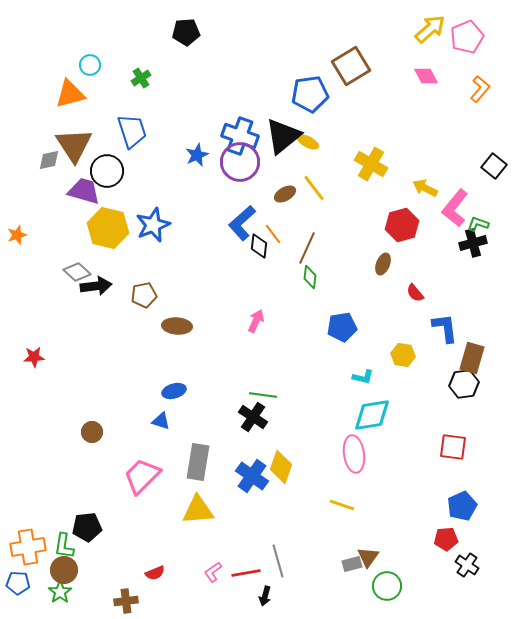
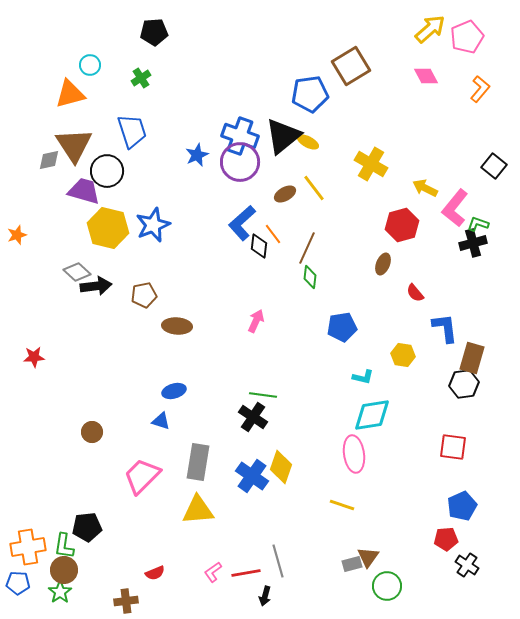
black pentagon at (186, 32): moved 32 px left
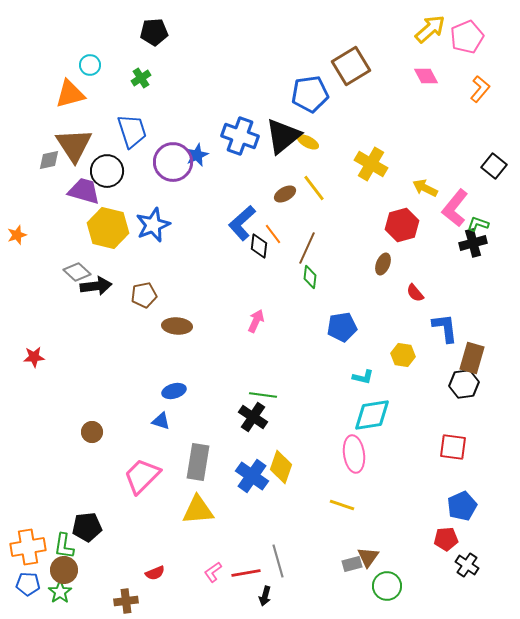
purple circle at (240, 162): moved 67 px left
blue pentagon at (18, 583): moved 10 px right, 1 px down
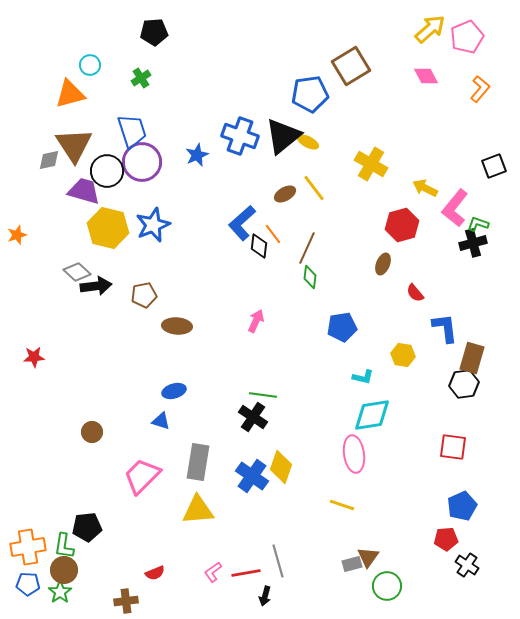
purple circle at (173, 162): moved 31 px left
black square at (494, 166): rotated 30 degrees clockwise
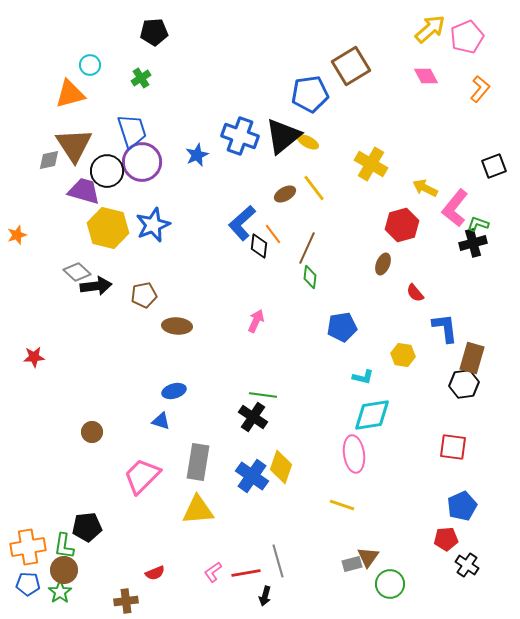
green circle at (387, 586): moved 3 px right, 2 px up
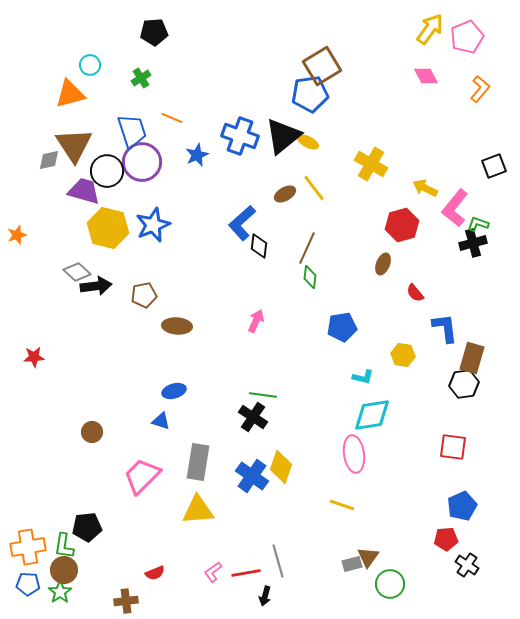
yellow arrow at (430, 29): rotated 12 degrees counterclockwise
brown square at (351, 66): moved 29 px left
orange line at (273, 234): moved 101 px left, 116 px up; rotated 30 degrees counterclockwise
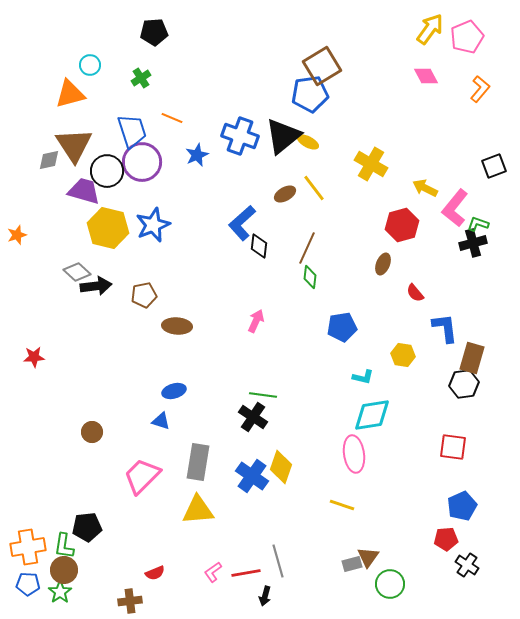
brown cross at (126, 601): moved 4 px right
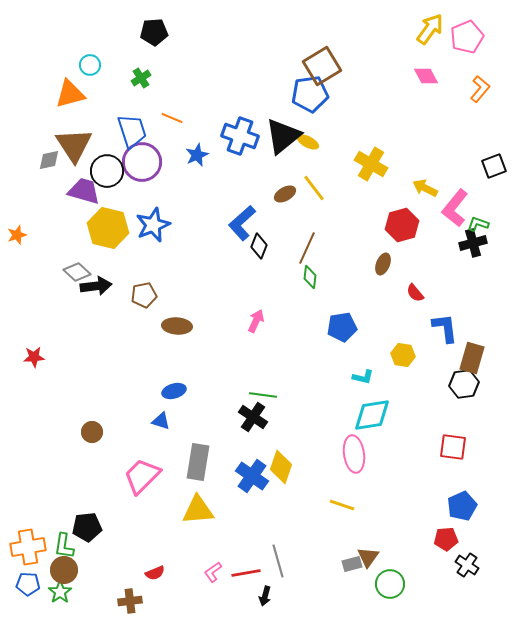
black diamond at (259, 246): rotated 15 degrees clockwise
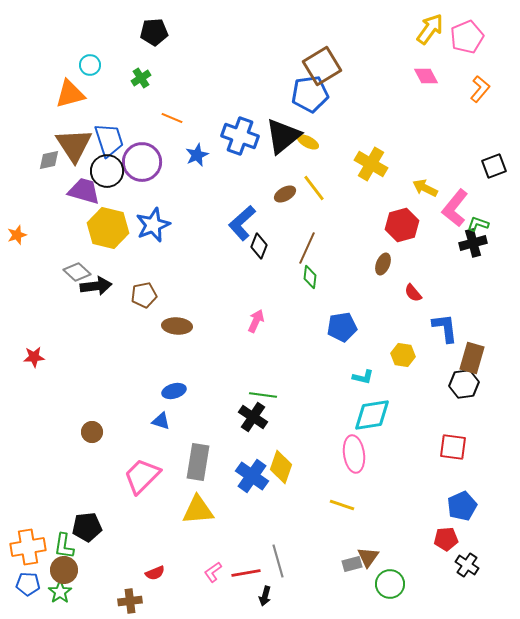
blue trapezoid at (132, 131): moved 23 px left, 9 px down
red semicircle at (415, 293): moved 2 px left
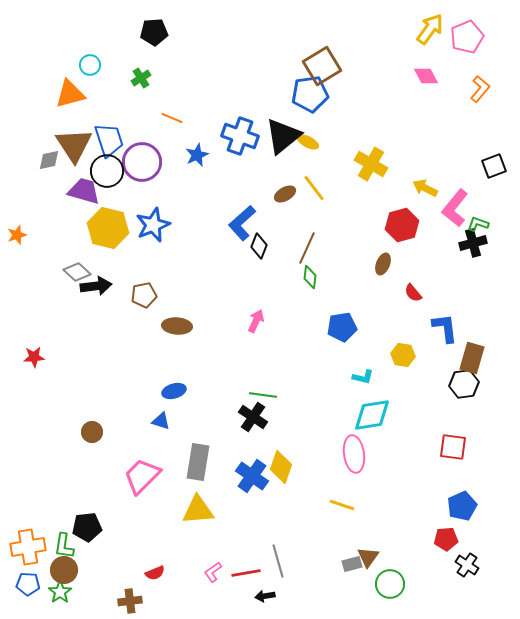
black arrow at (265, 596): rotated 66 degrees clockwise
